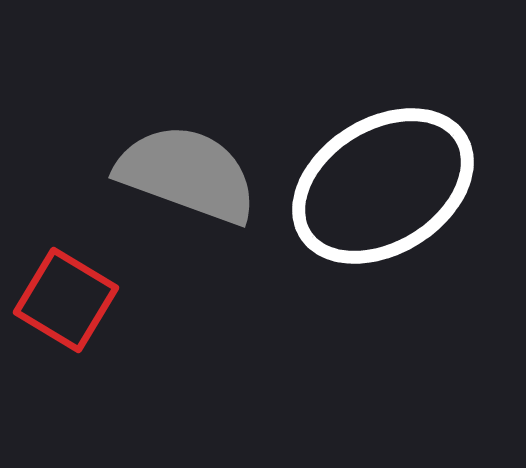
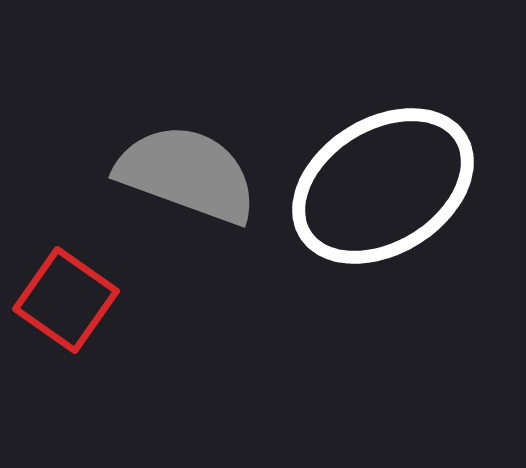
red square: rotated 4 degrees clockwise
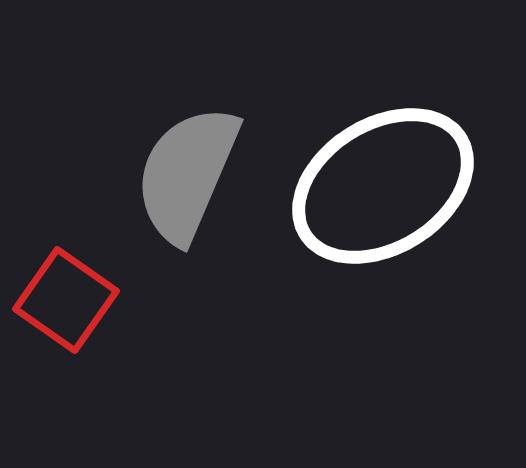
gray semicircle: rotated 87 degrees counterclockwise
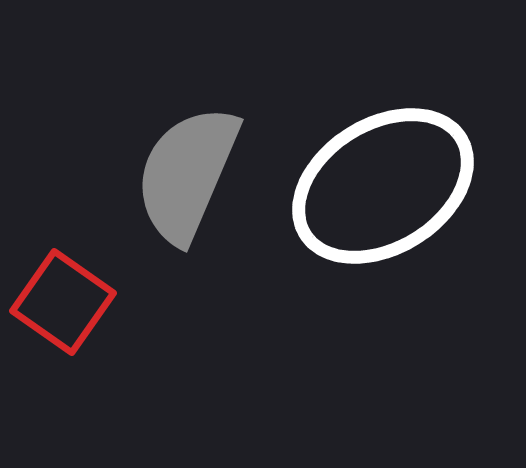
red square: moved 3 px left, 2 px down
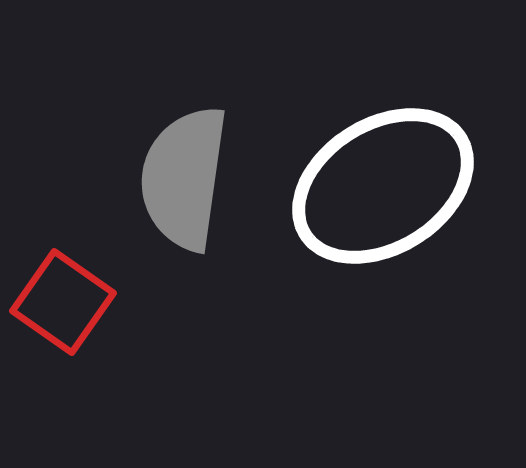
gray semicircle: moved 3 px left, 4 px down; rotated 15 degrees counterclockwise
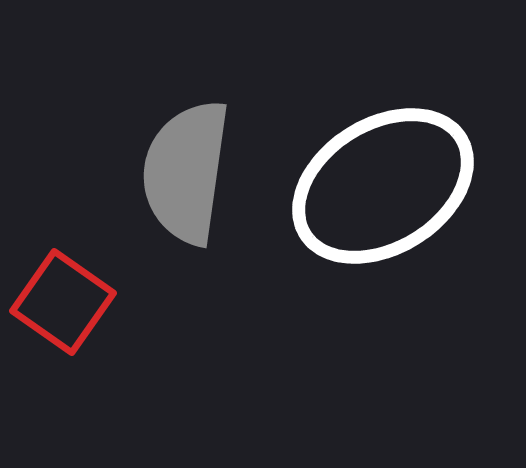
gray semicircle: moved 2 px right, 6 px up
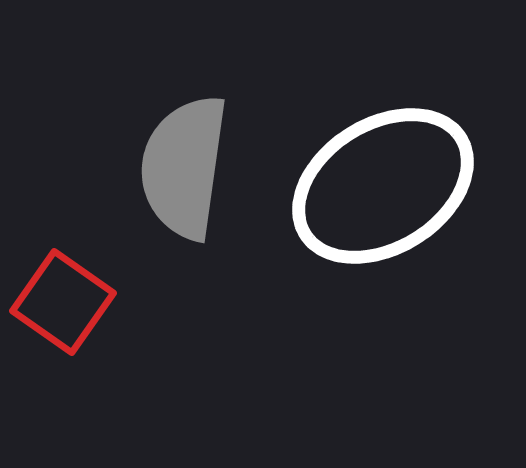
gray semicircle: moved 2 px left, 5 px up
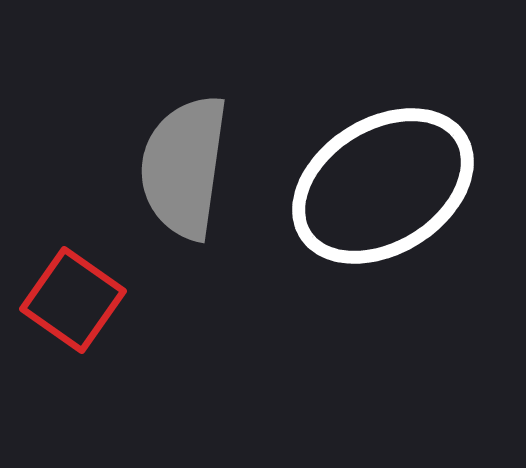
red square: moved 10 px right, 2 px up
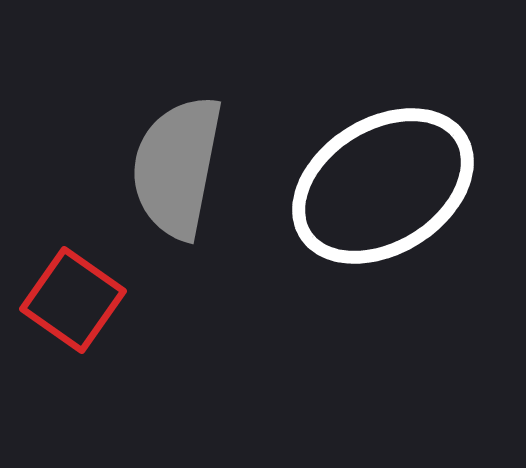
gray semicircle: moved 7 px left; rotated 3 degrees clockwise
